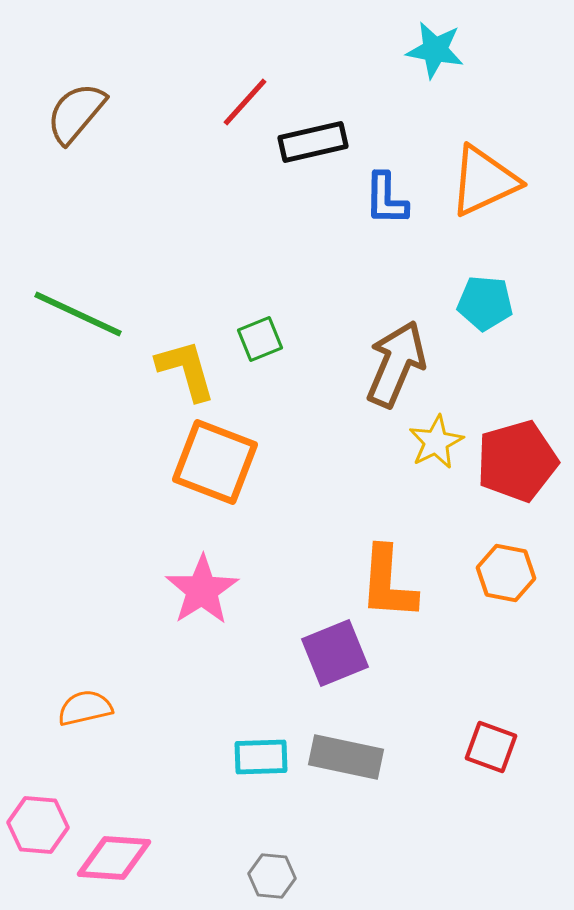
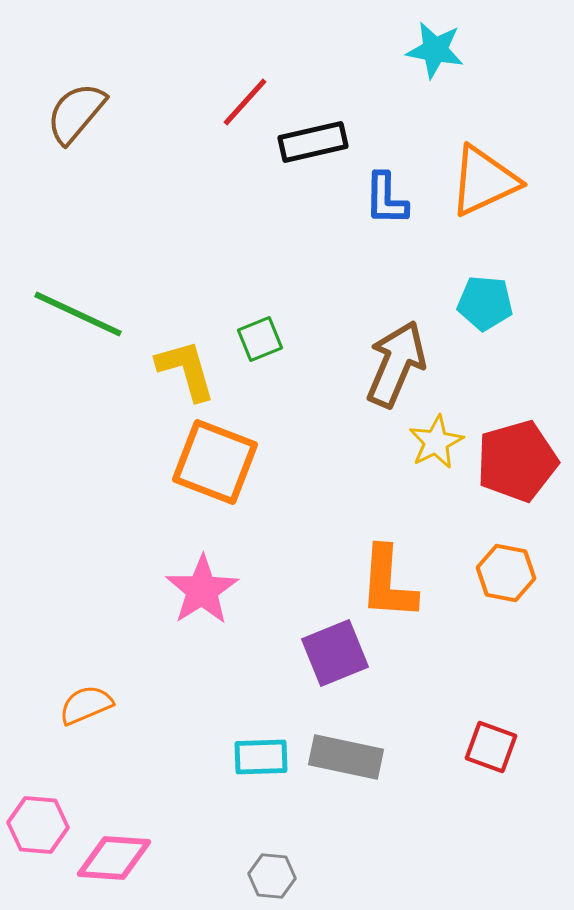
orange semicircle: moved 1 px right, 3 px up; rotated 10 degrees counterclockwise
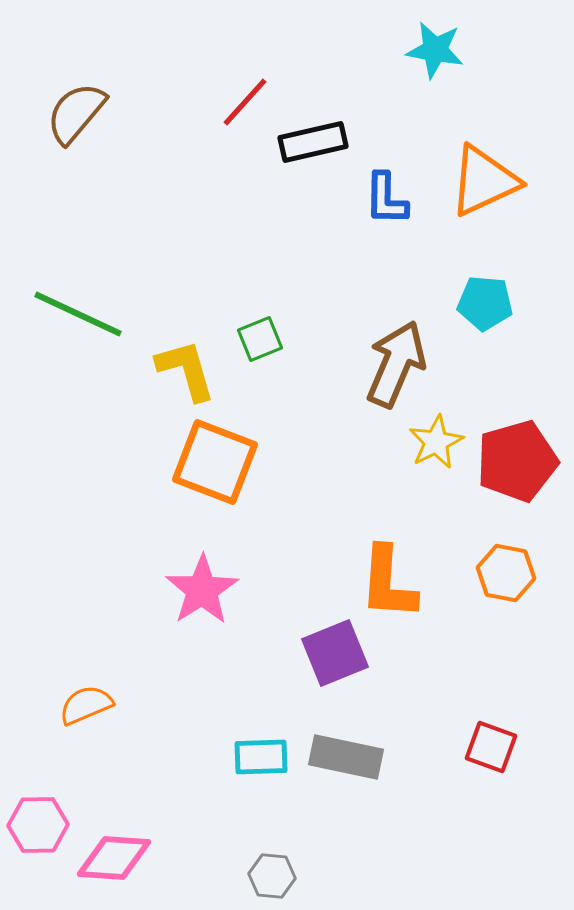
pink hexagon: rotated 6 degrees counterclockwise
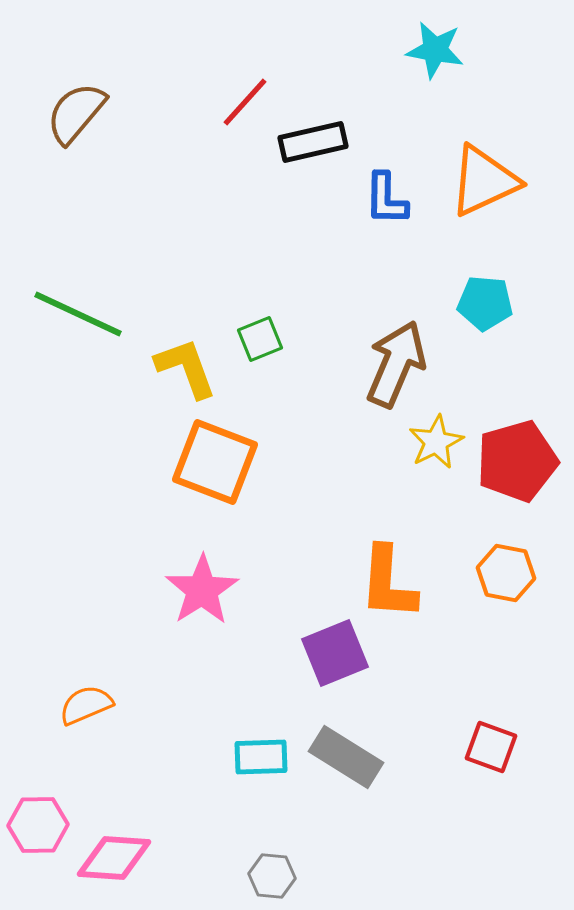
yellow L-shape: moved 2 px up; rotated 4 degrees counterclockwise
gray rectangle: rotated 20 degrees clockwise
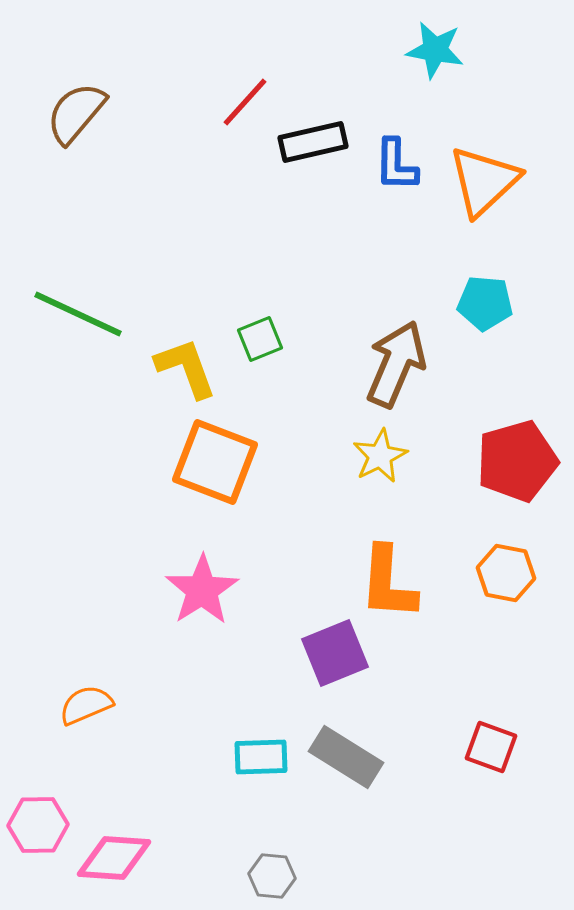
orange triangle: rotated 18 degrees counterclockwise
blue L-shape: moved 10 px right, 34 px up
yellow star: moved 56 px left, 14 px down
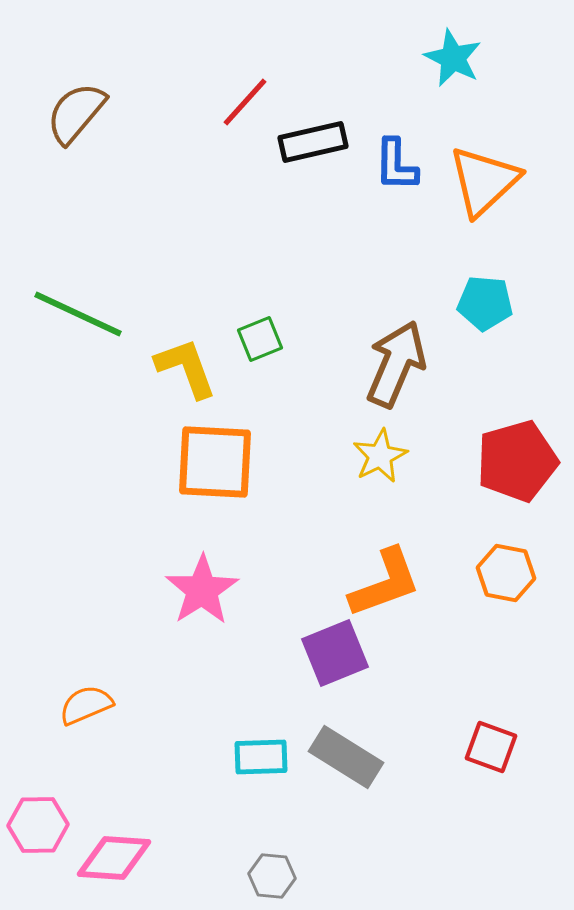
cyan star: moved 18 px right, 8 px down; rotated 16 degrees clockwise
orange square: rotated 18 degrees counterclockwise
orange L-shape: moved 3 px left; rotated 114 degrees counterclockwise
